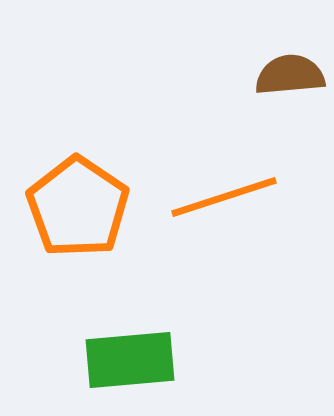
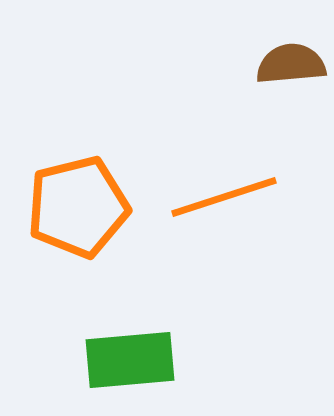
brown semicircle: moved 1 px right, 11 px up
orange pentagon: rotated 24 degrees clockwise
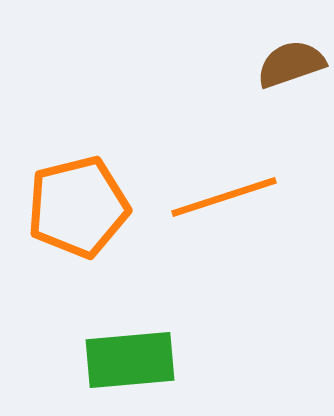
brown semicircle: rotated 14 degrees counterclockwise
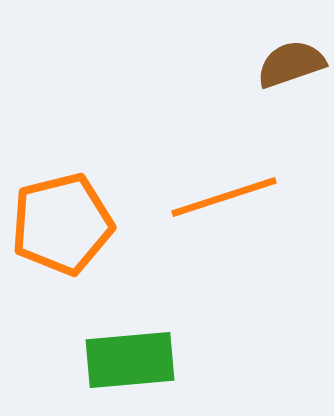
orange pentagon: moved 16 px left, 17 px down
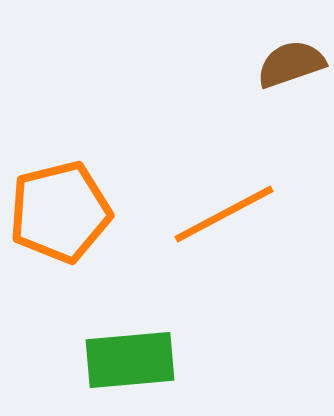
orange line: moved 17 px down; rotated 10 degrees counterclockwise
orange pentagon: moved 2 px left, 12 px up
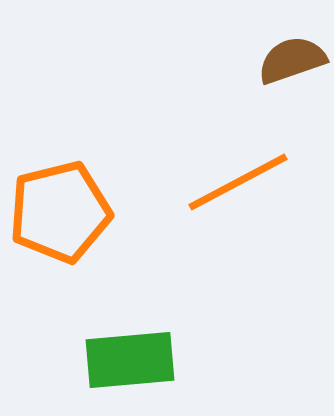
brown semicircle: moved 1 px right, 4 px up
orange line: moved 14 px right, 32 px up
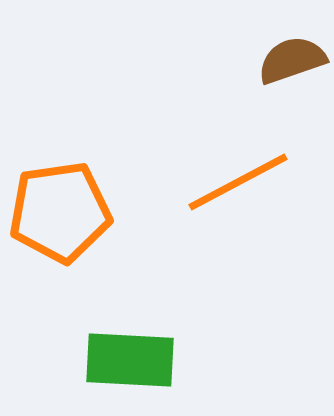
orange pentagon: rotated 6 degrees clockwise
green rectangle: rotated 8 degrees clockwise
